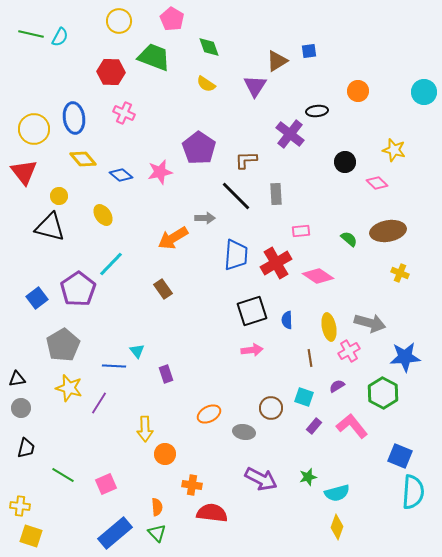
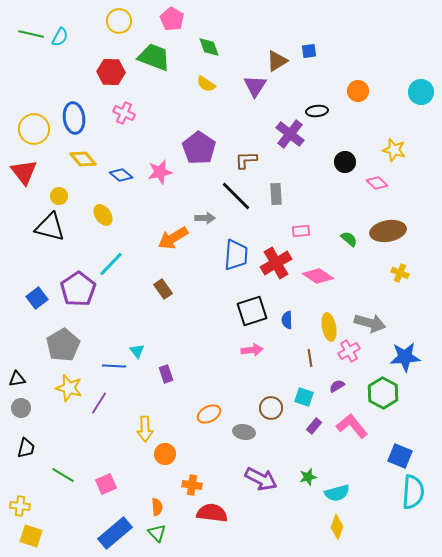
cyan circle at (424, 92): moved 3 px left
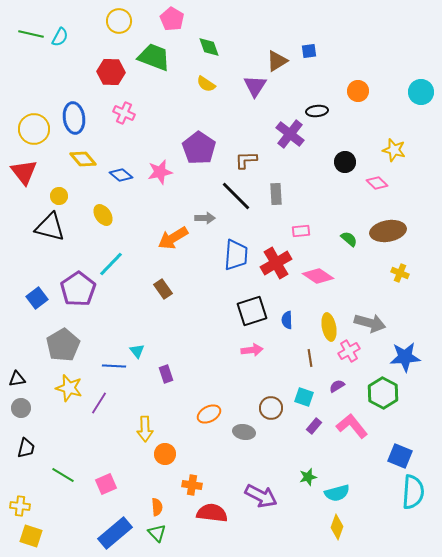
purple arrow at (261, 479): moved 17 px down
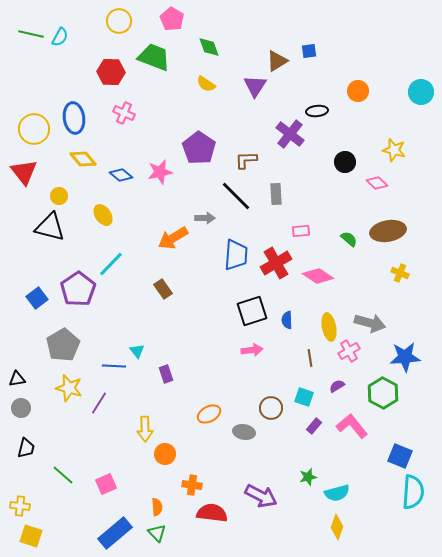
green line at (63, 475): rotated 10 degrees clockwise
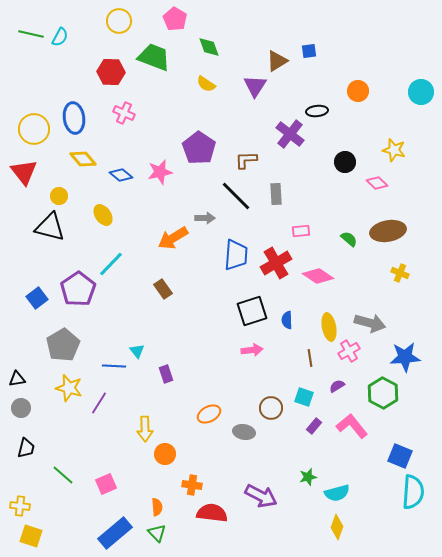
pink pentagon at (172, 19): moved 3 px right
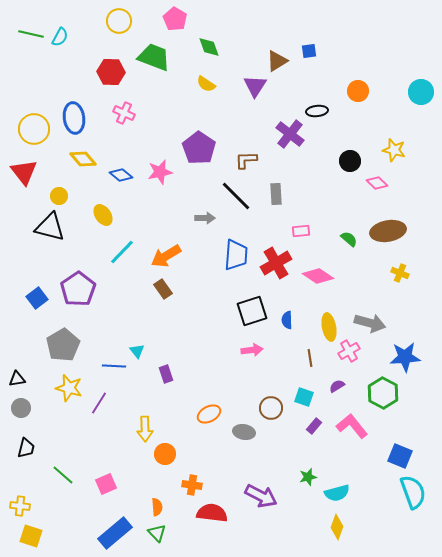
black circle at (345, 162): moved 5 px right, 1 px up
orange arrow at (173, 238): moved 7 px left, 18 px down
cyan line at (111, 264): moved 11 px right, 12 px up
cyan semicircle at (413, 492): rotated 24 degrees counterclockwise
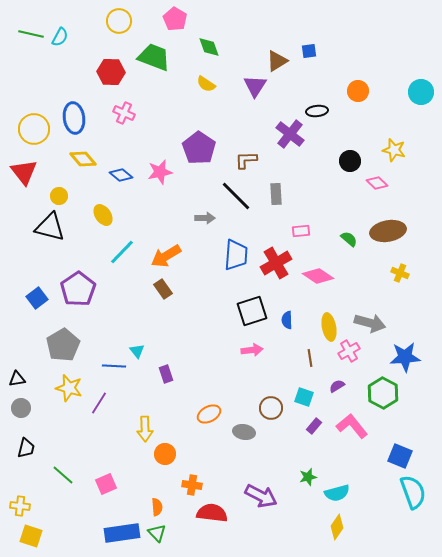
yellow diamond at (337, 527): rotated 15 degrees clockwise
blue rectangle at (115, 533): moved 7 px right; rotated 32 degrees clockwise
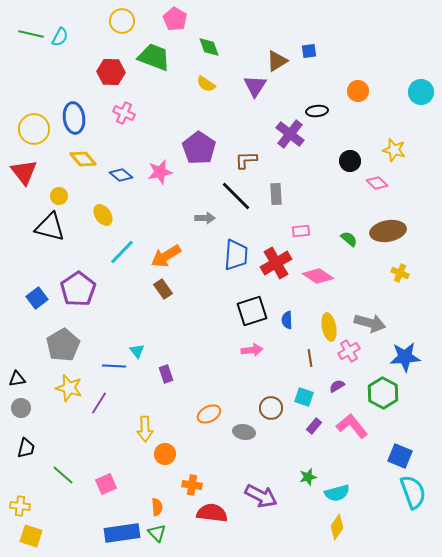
yellow circle at (119, 21): moved 3 px right
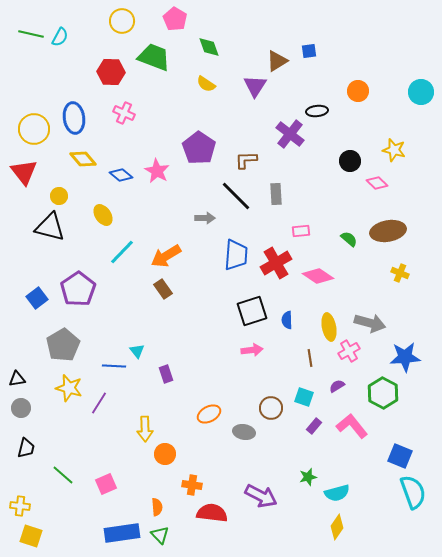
pink star at (160, 172): moved 3 px left, 1 px up; rotated 30 degrees counterclockwise
green triangle at (157, 533): moved 3 px right, 2 px down
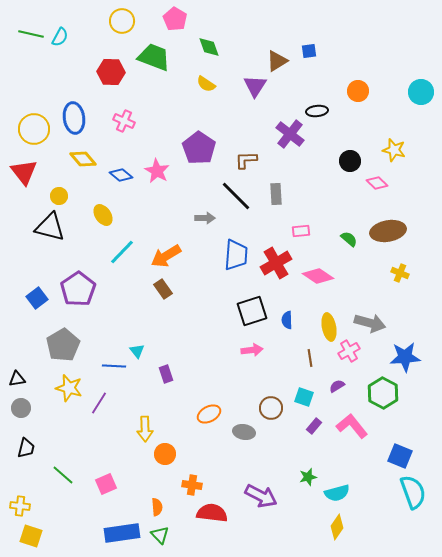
pink cross at (124, 113): moved 8 px down
